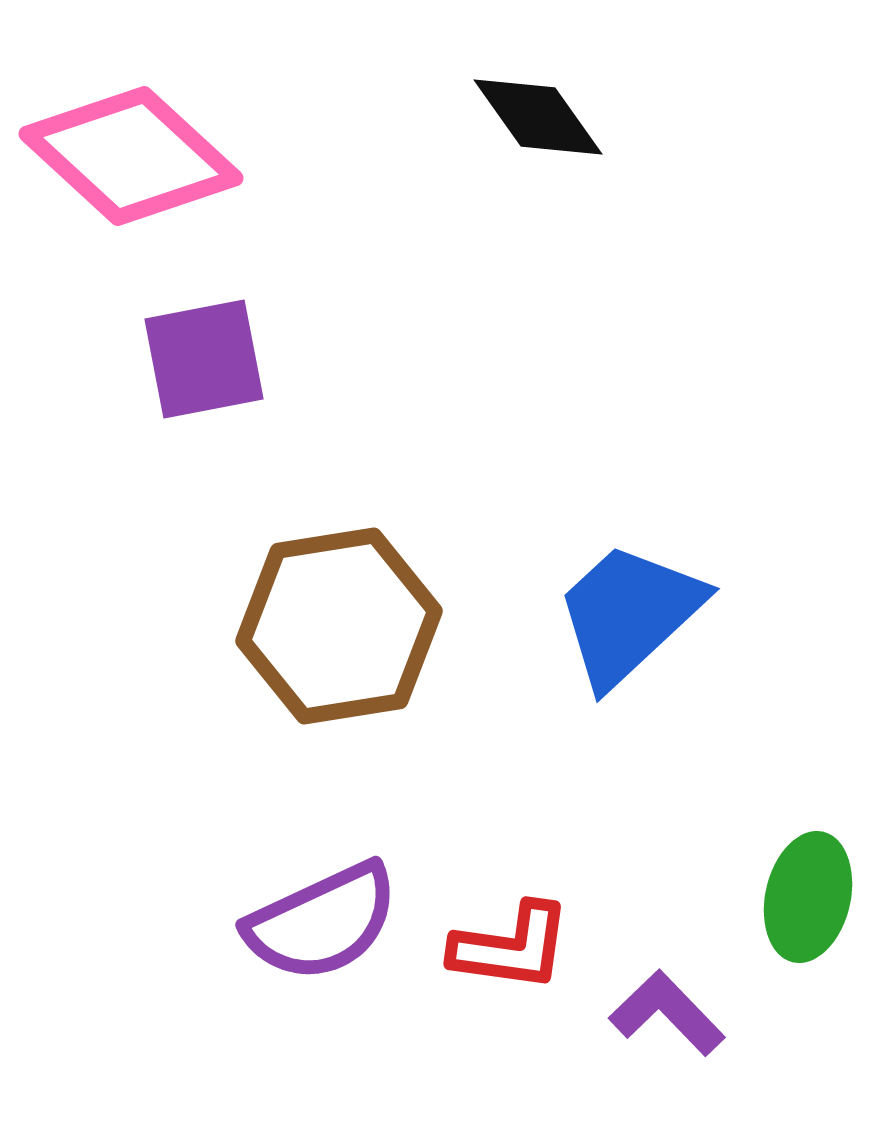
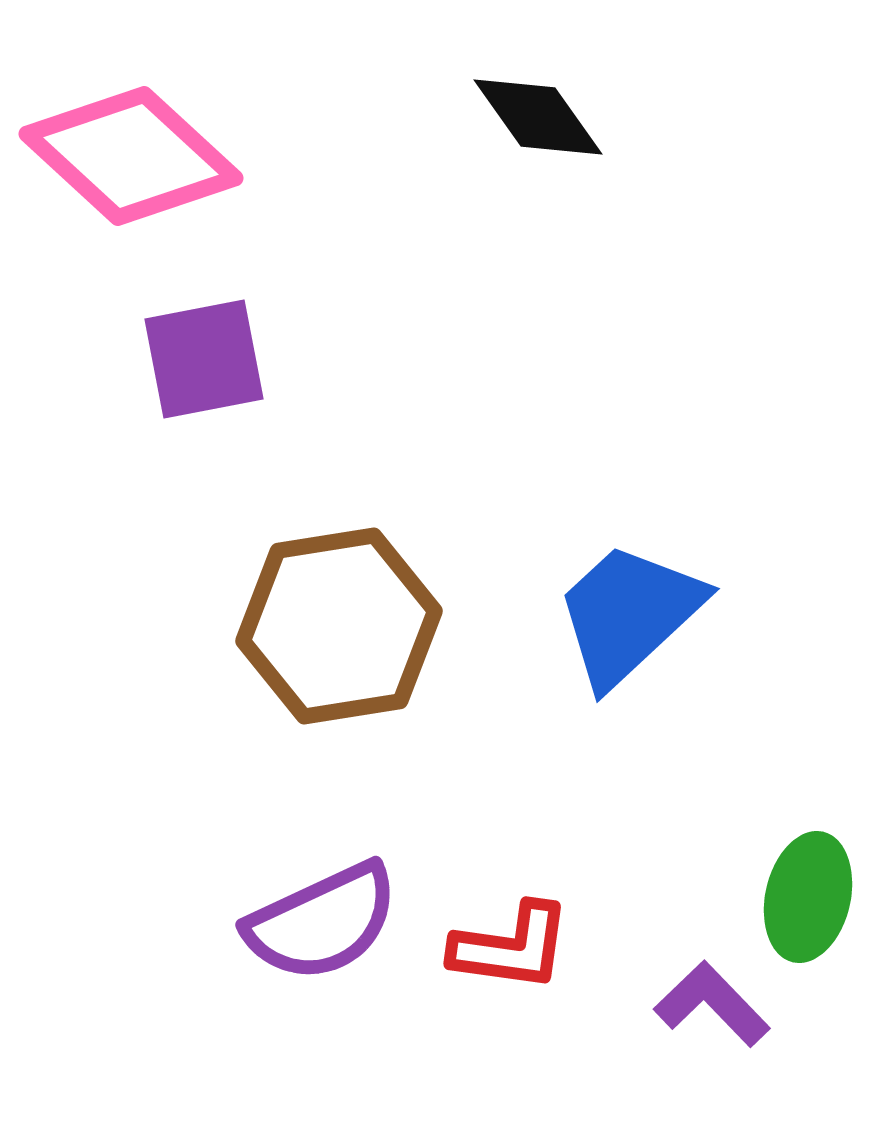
purple L-shape: moved 45 px right, 9 px up
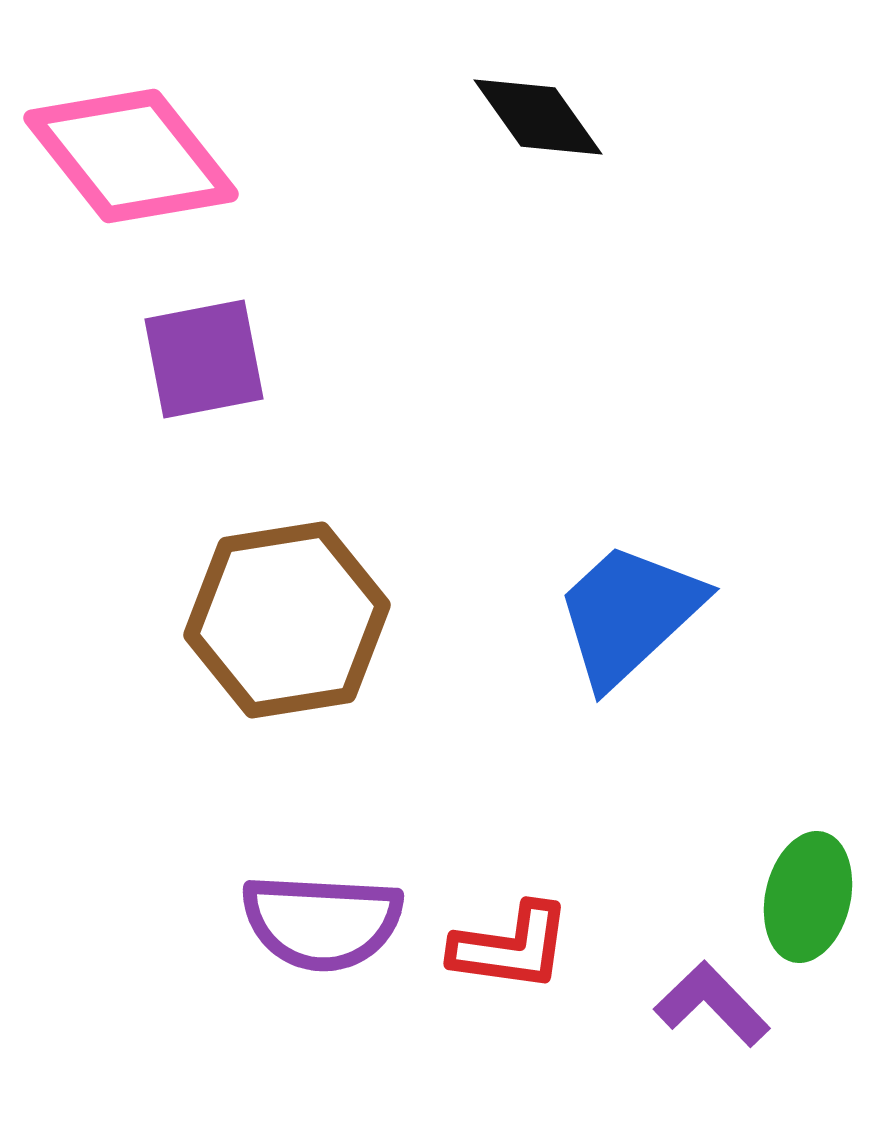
pink diamond: rotated 9 degrees clockwise
brown hexagon: moved 52 px left, 6 px up
purple semicircle: rotated 28 degrees clockwise
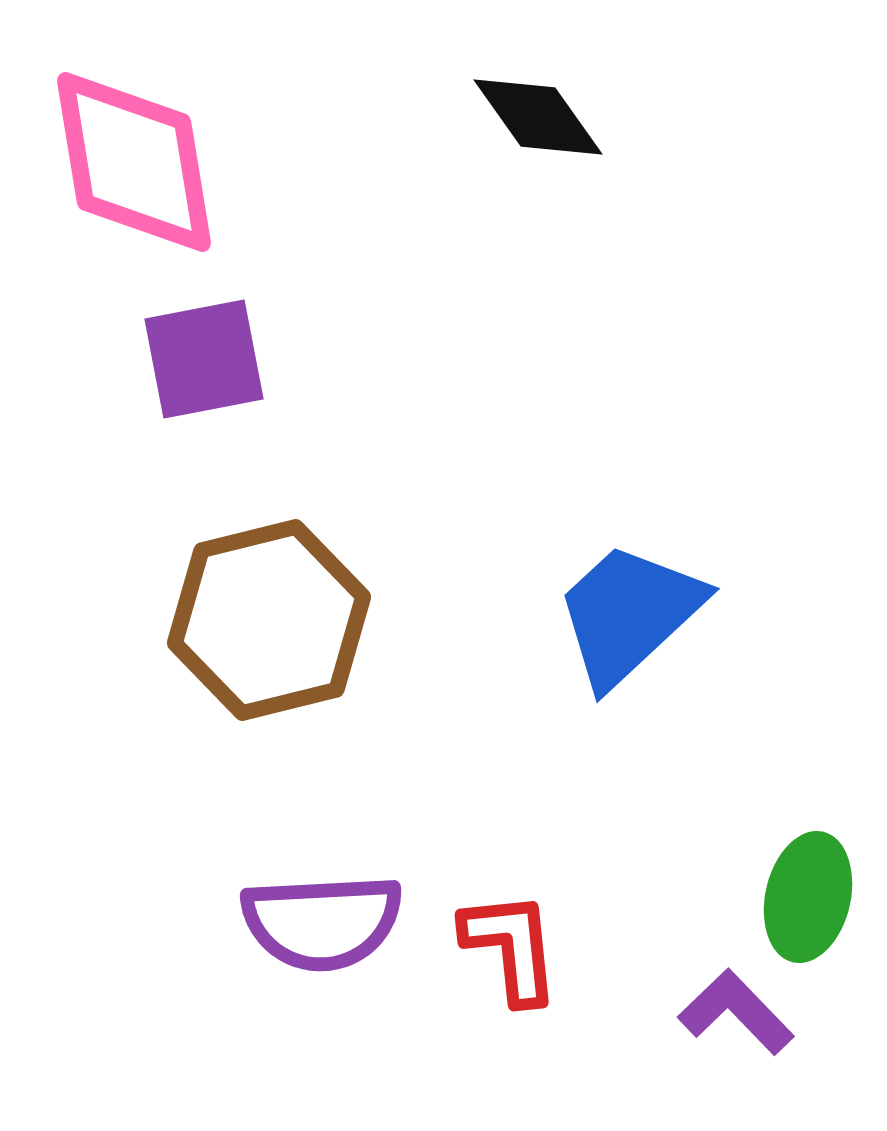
pink diamond: moved 3 px right, 6 px down; rotated 29 degrees clockwise
brown hexagon: moved 18 px left; rotated 5 degrees counterclockwise
purple semicircle: rotated 6 degrees counterclockwise
red L-shape: rotated 104 degrees counterclockwise
purple L-shape: moved 24 px right, 8 px down
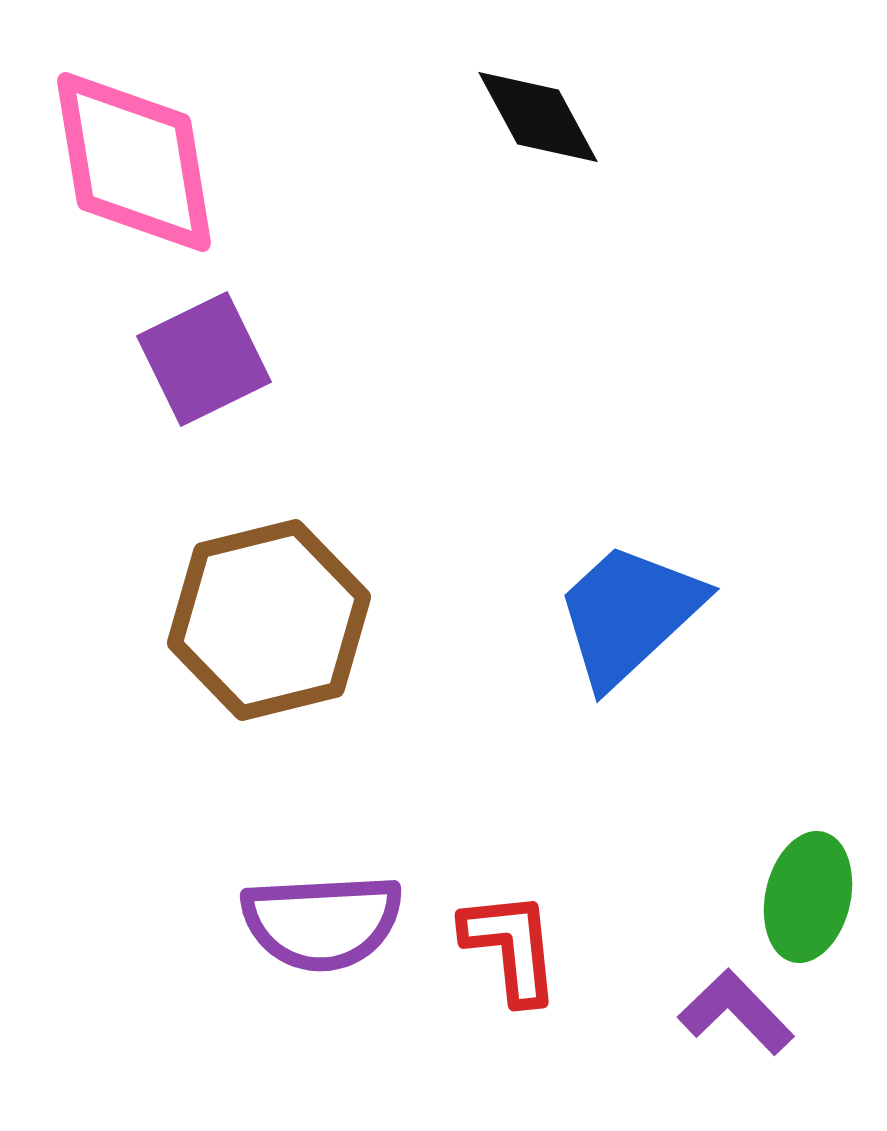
black diamond: rotated 7 degrees clockwise
purple square: rotated 15 degrees counterclockwise
